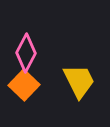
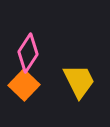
pink diamond: moved 2 px right; rotated 6 degrees clockwise
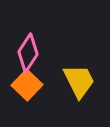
orange square: moved 3 px right
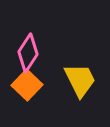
yellow trapezoid: moved 1 px right, 1 px up
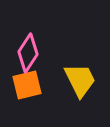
orange square: rotated 32 degrees clockwise
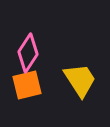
yellow trapezoid: rotated 6 degrees counterclockwise
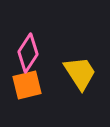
yellow trapezoid: moved 7 px up
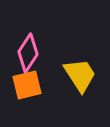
yellow trapezoid: moved 2 px down
